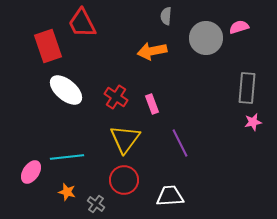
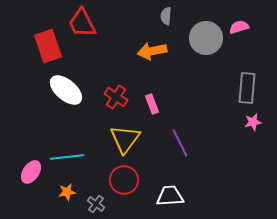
orange star: rotated 24 degrees counterclockwise
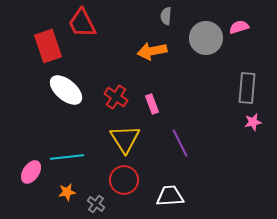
yellow triangle: rotated 8 degrees counterclockwise
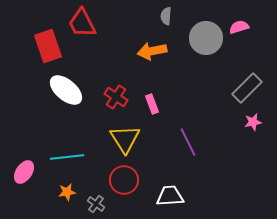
gray rectangle: rotated 40 degrees clockwise
purple line: moved 8 px right, 1 px up
pink ellipse: moved 7 px left
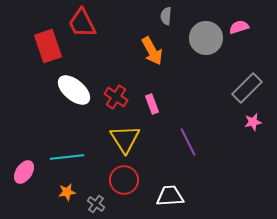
orange arrow: rotated 108 degrees counterclockwise
white ellipse: moved 8 px right
